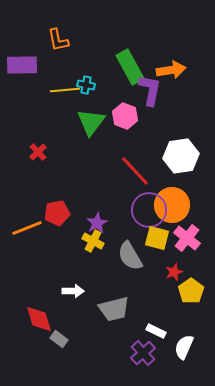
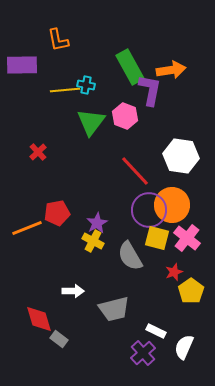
white hexagon: rotated 16 degrees clockwise
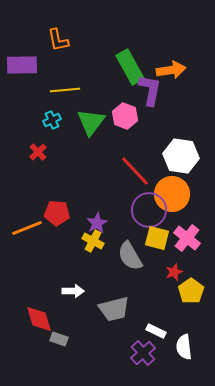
cyan cross: moved 34 px left, 35 px down; rotated 36 degrees counterclockwise
orange circle: moved 11 px up
red pentagon: rotated 15 degrees clockwise
gray rectangle: rotated 18 degrees counterclockwise
white semicircle: rotated 30 degrees counterclockwise
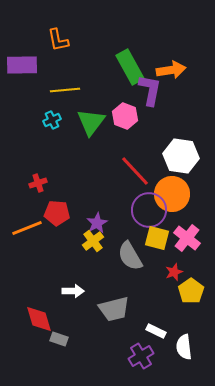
red cross: moved 31 px down; rotated 24 degrees clockwise
yellow cross: rotated 25 degrees clockwise
purple cross: moved 2 px left, 3 px down; rotated 10 degrees clockwise
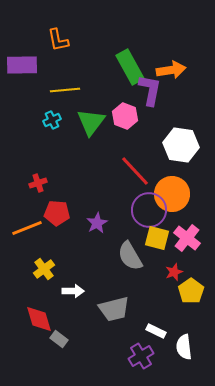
white hexagon: moved 11 px up
yellow cross: moved 49 px left, 28 px down
gray rectangle: rotated 18 degrees clockwise
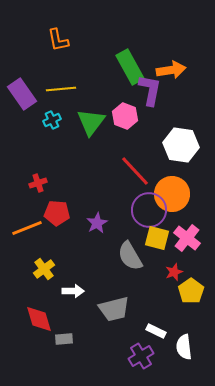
purple rectangle: moved 29 px down; rotated 56 degrees clockwise
yellow line: moved 4 px left, 1 px up
gray rectangle: moved 5 px right; rotated 42 degrees counterclockwise
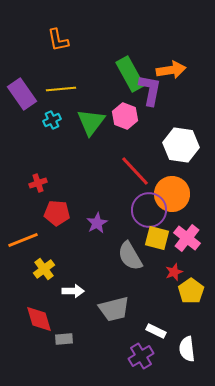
green rectangle: moved 7 px down
orange line: moved 4 px left, 12 px down
white semicircle: moved 3 px right, 2 px down
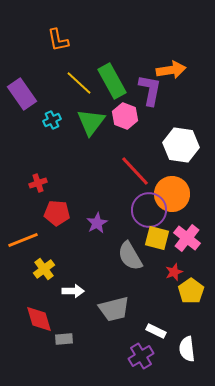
green rectangle: moved 18 px left, 7 px down
yellow line: moved 18 px right, 6 px up; rotated 48 degrees clockwise
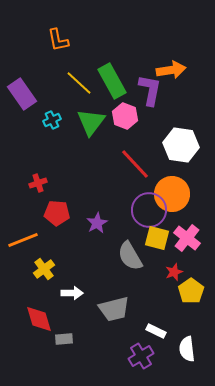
red line: moved 7 px up
white arrow: moved 1 px left, 2 px down
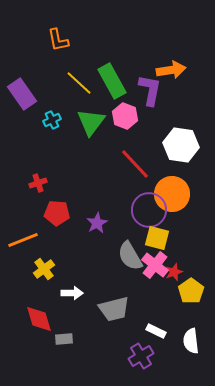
pink cross: moved 32 px left, 27 px down
white semicircle: moved 4 px right, 8 px up
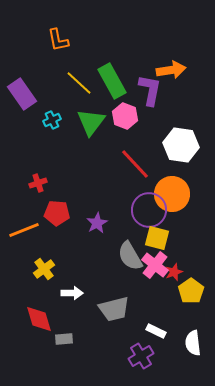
orange line: moved 1 px right, 10 px up
white semicircle: moved 2 px right, 2 px down
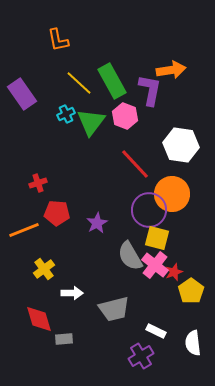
cyan cross: moved 14 px right, 6 px up
